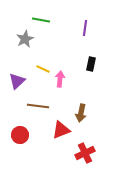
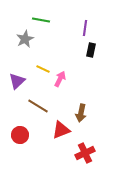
black rectangle: moved 14 px up
pink arrow: rotated 21 degrees clockwise
brown line: rotated 25 degrees clockwise
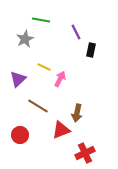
purple line: moved 9 px left, 4 px down; rotated 35 degrees counterclockwise
yellow line: moved 1 px right, 2 px up
purple triangle: moved 1 px right, 2 px up
brown arrow: moved 4 px left
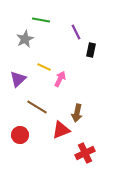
brown line: moved 1 px left, 1 px down
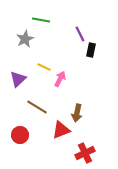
purple line: moved 4 px right, 2 px down
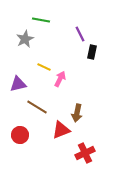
black rectangle: moved 1 px right, 2 px down
purple triangle: moved 5 px down; rotated 30 degrees clockwise
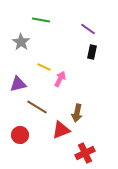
purple line: moved 8 px right, 5 px up; rotated 28 degrees counterclockwise
gray star: moved 4 px left, 3 px down; rotated 12 degrees counterclockwise
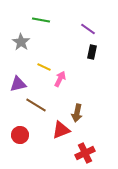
brown line: moved 1 px left, 2 px up
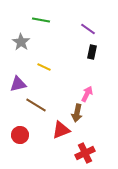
pink arrow: moved 27 px right, 15 px down
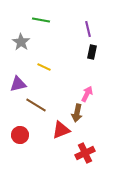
purple line: rotated 42 degrees clockwise
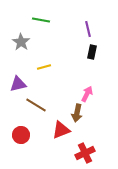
yellow line: rotated 40 degrees counterclockwise
red circle: moved 1 px right
